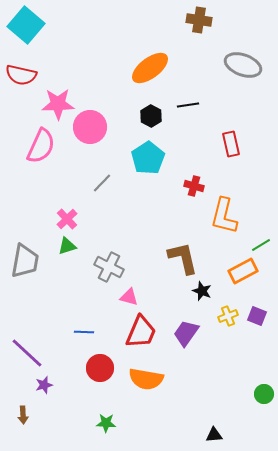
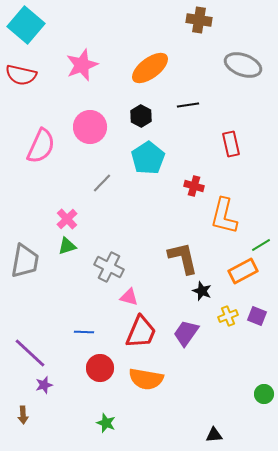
pink star: moved 24 px right, 39 px up; rotated 20 degrees counterclockwise
black hexagon: moved 10 px left
purple line: moved 3 px right
green star: rotated 18 degrees clockwise
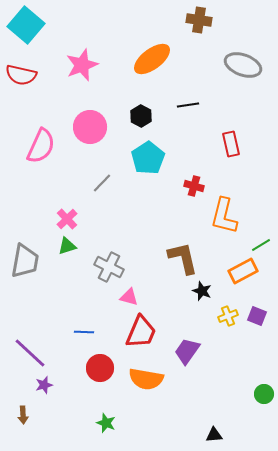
orange ellipse: moved 2 px right, 9 px up
purple trapezoid: moved 1 px right, 18 px down
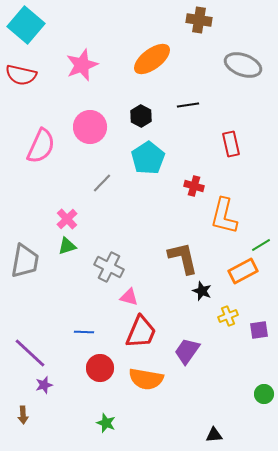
purple square: moved 2 px right, 14 px down; rotated 30 degrees counterclockwise
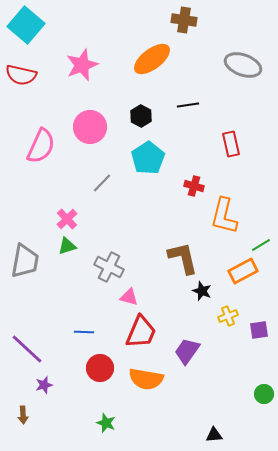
brown cross: moved 15 px left
purple line: moved 3 px left, 4 px up
